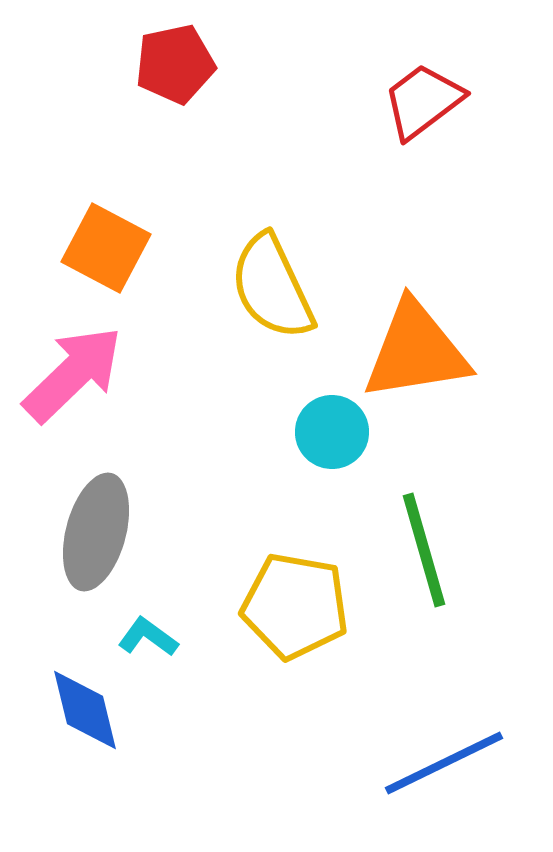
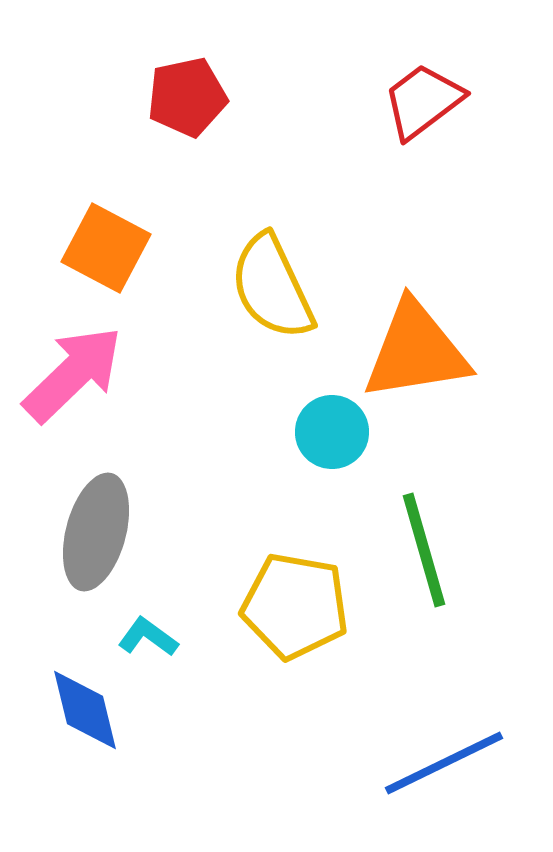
red pentagon: moved 12 px right, 33 px down
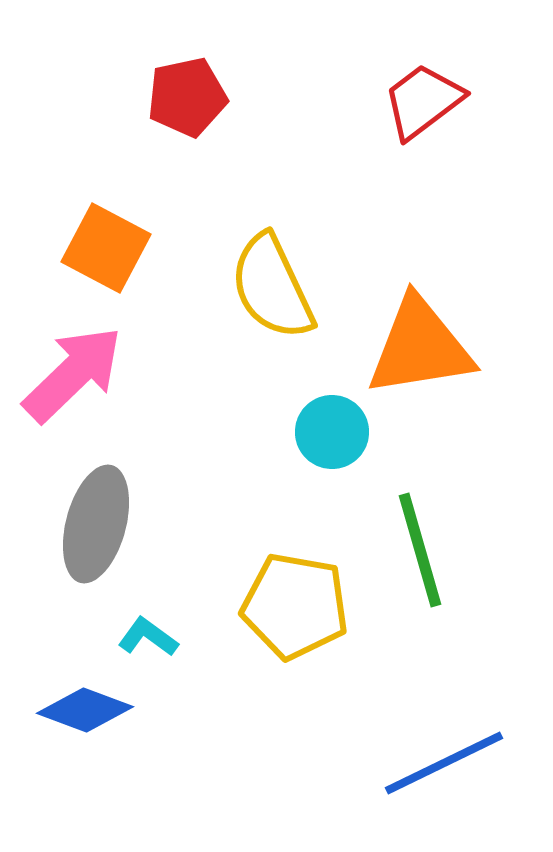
orange triangle: moved 4 px right, 4 px up
gray ellipse: moved 8 px up
green line: moved 4 px left
blue diamond: rotated 56 degrees counterclockwise
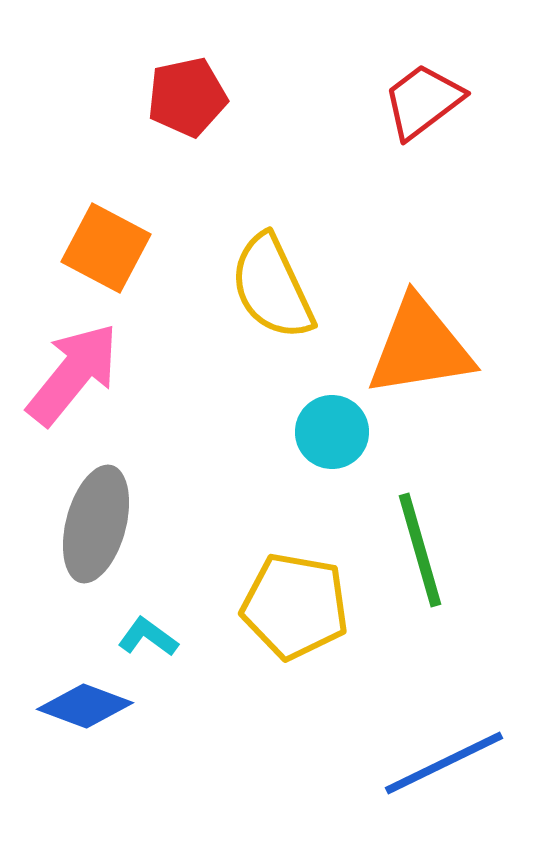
pink arrow: rotated 7 degrees counterclockwise
blue diamond: moved 4 px up
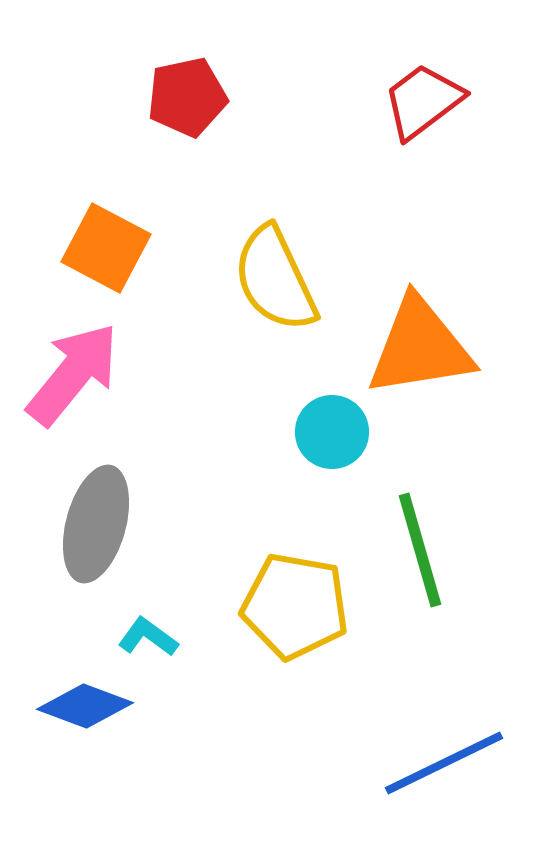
yellow semicircle: moved 3 px right, 8 px up
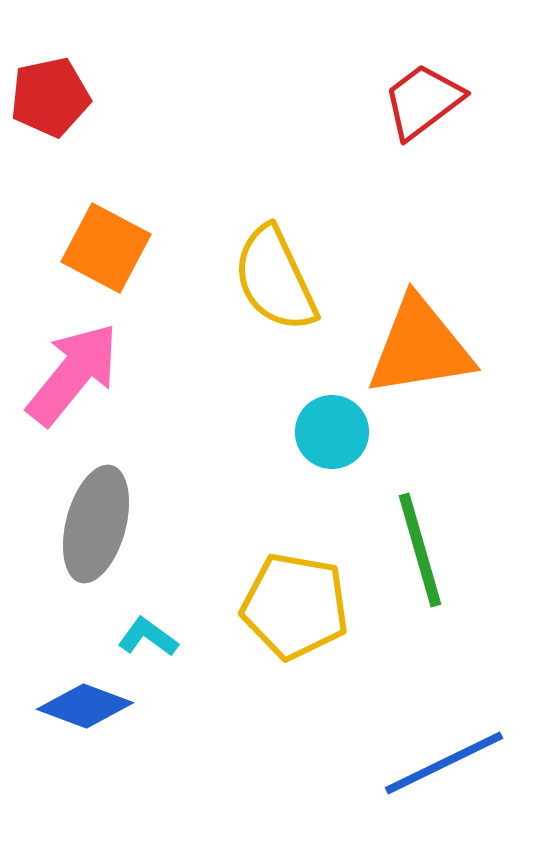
red pentagon: moved 137 px left
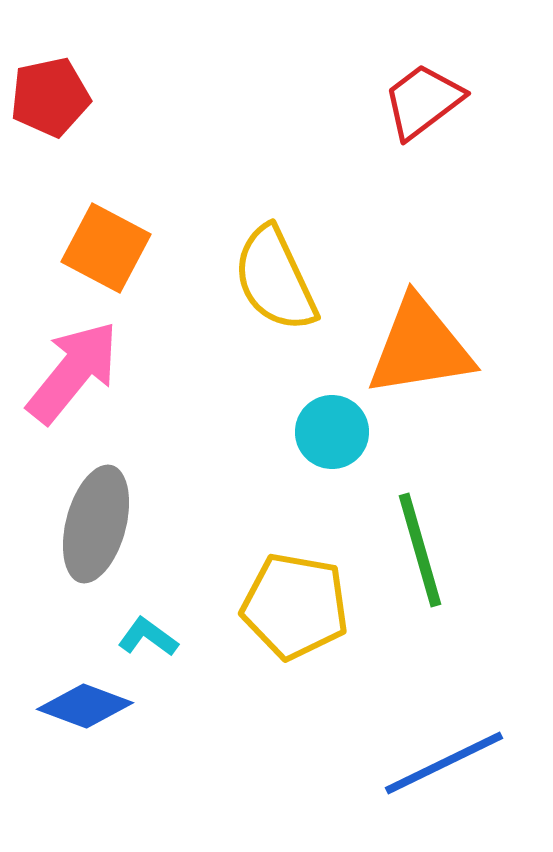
pink arrow: moved 2 px up
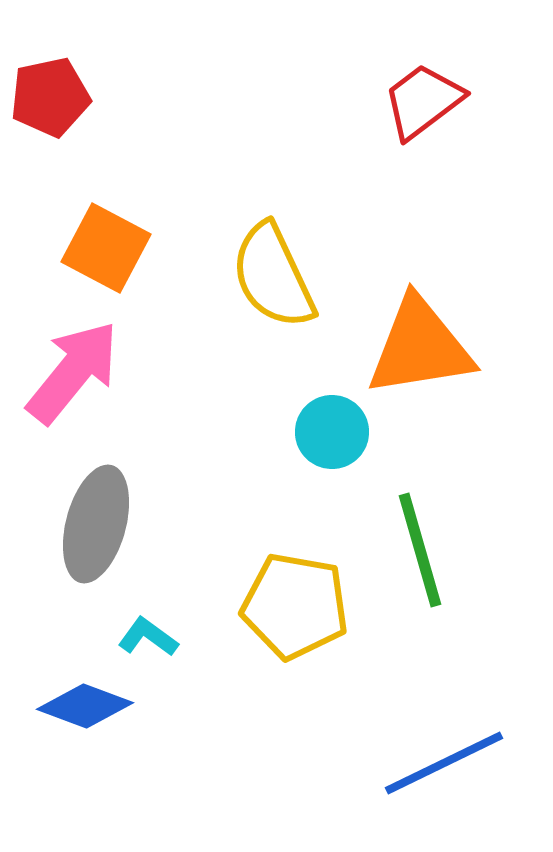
yellow semicircle: moved 2 px left, 3 px up
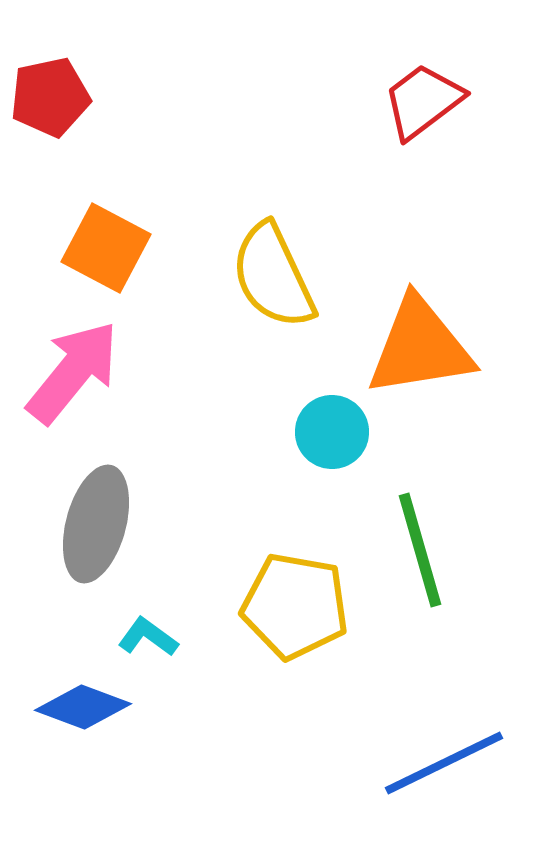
blue diamond: moved 2 px left, 1 px down
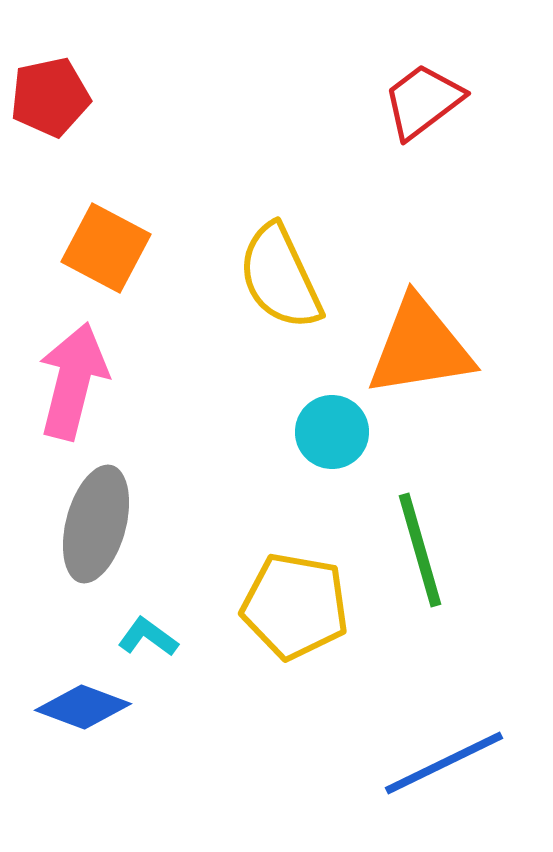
yellow semicircle: moved 7 px right, 1 px down
pink arrow: moved 9 px down; rotated 25 degrees counterclockwise
